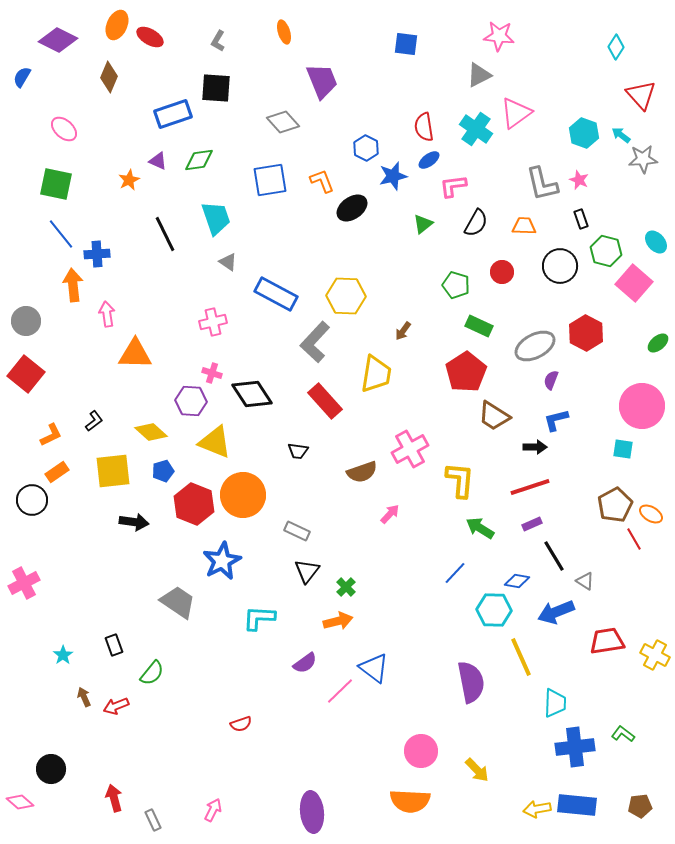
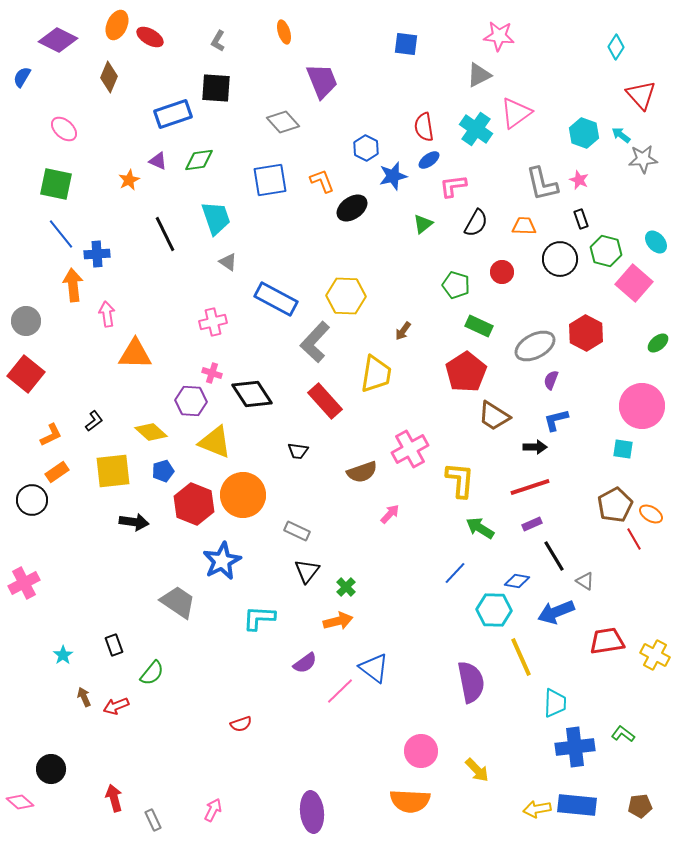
black circle at (560, 266): moved 7 px up
blue rectangle at (276, 294): moved 5 px down
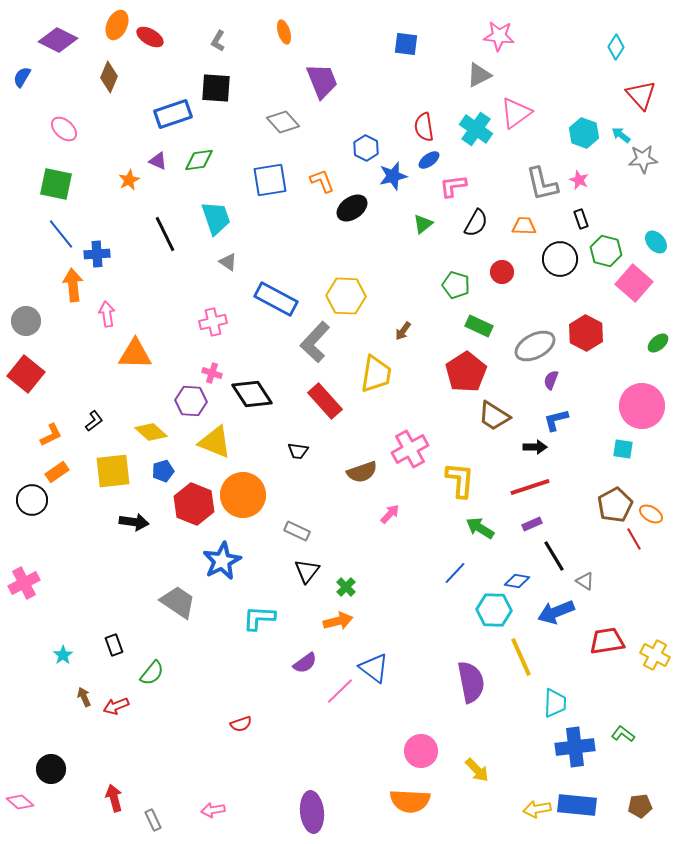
pink arrow at (213, 810): rotated 125 degrees counterclockwise
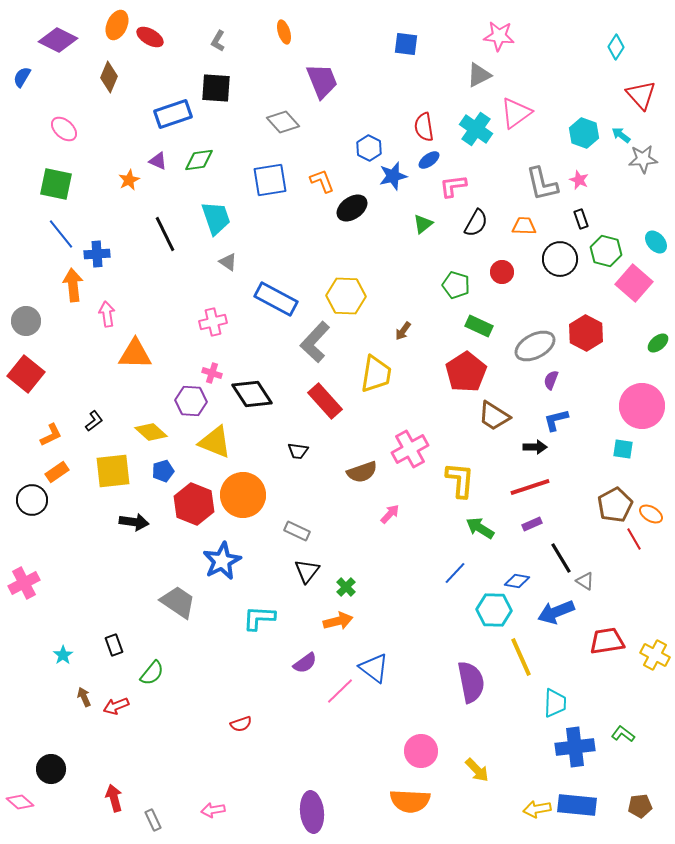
blue hexagon at (366, 148): moved 3 px right
black line at (554, 556): moved 7 px right, 2 px down
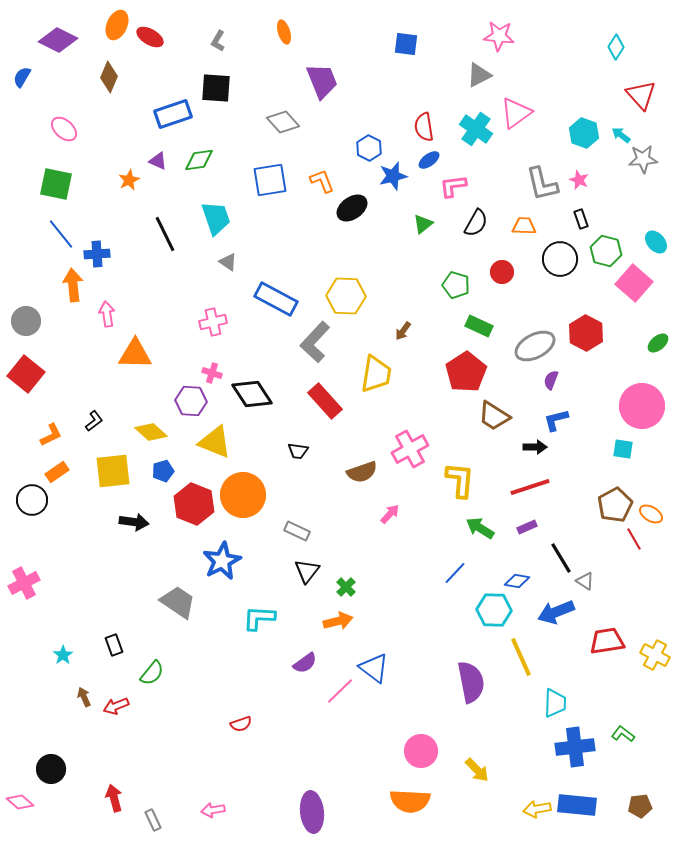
purple rectangle at (532, 524): moved 5 px left, 3 px down
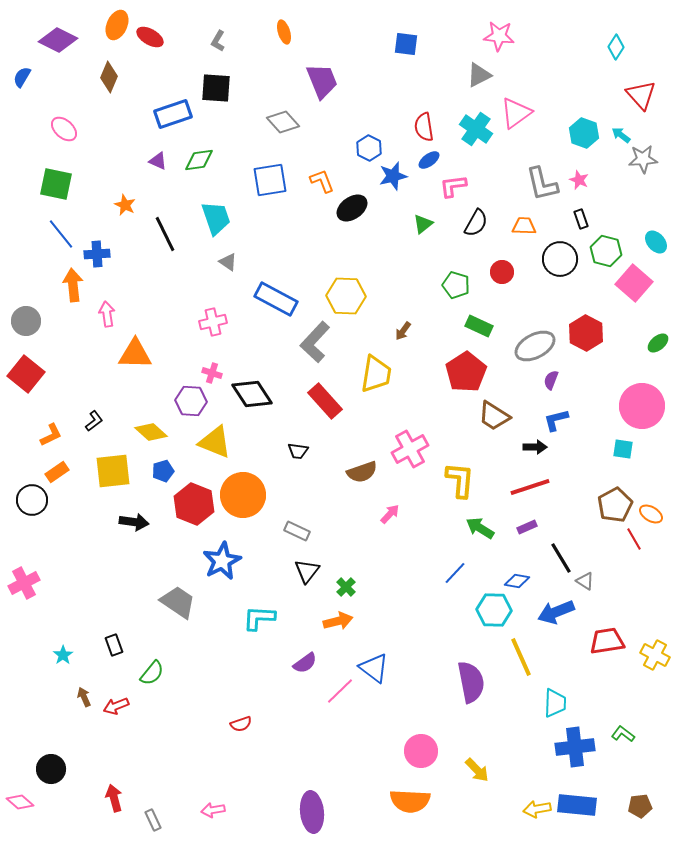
orange star at (129, 180): moved 4 px left, 25 px down; rotated 20 degrees counterclockwise
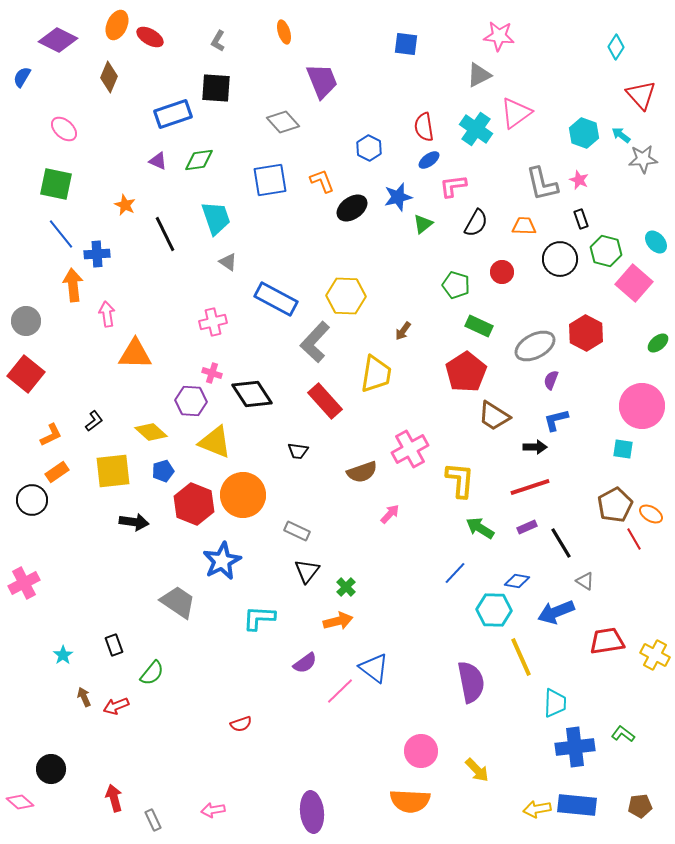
blue star at (393, 176): moved 5 px right, 21 px down
black line at (561, 558): moved 15 px up
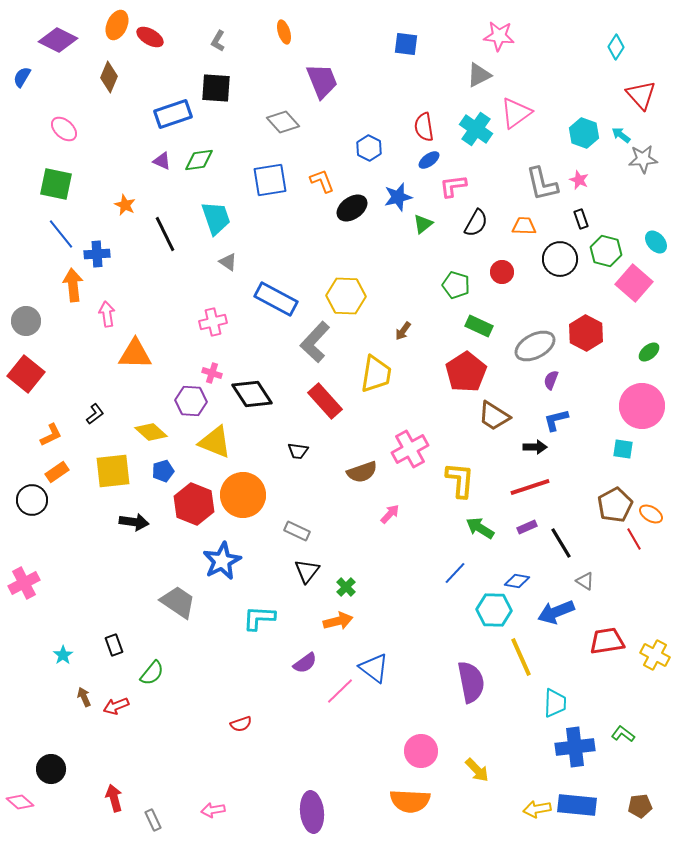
purple triangle at (158, 161): moved 4 px right
green ellipse at (658, 343): moved 9 px left, 9 px down
black L-shape at (94, 421): moved 1 px right, 7 px up
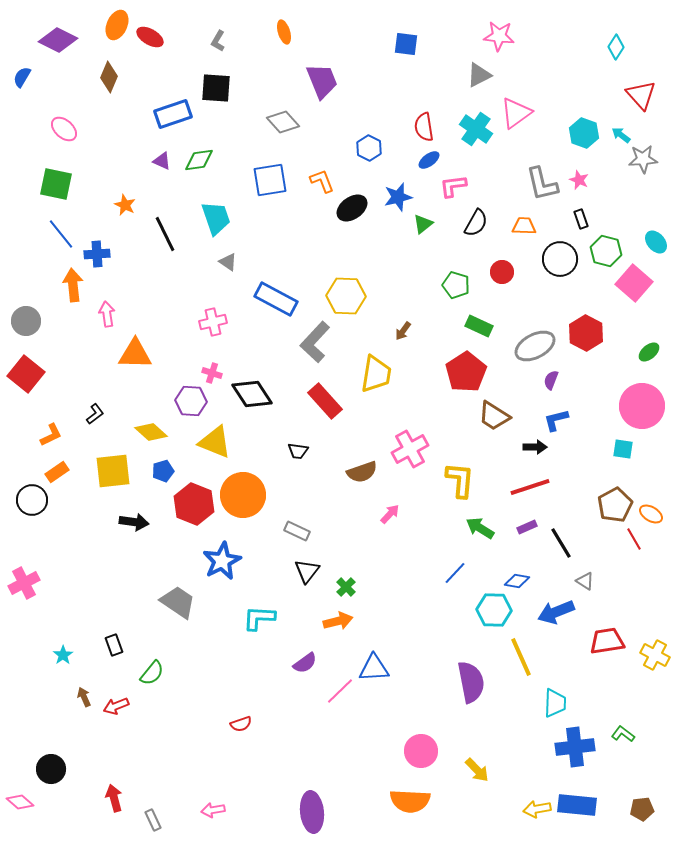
blue triangle at (374, 668): rotated 40 degrees counterclockwise
brown pentagon at (640, 806): moved 2 px right, 3 px down
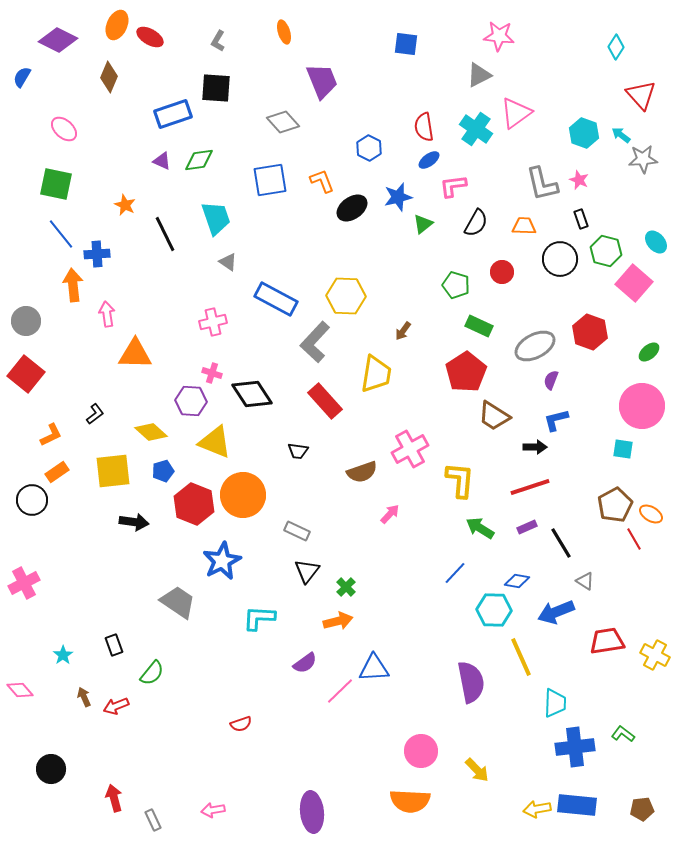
red hexagon at (586, 333): moved 4 px right, 1 px up; rotated 8 degrees counterclockwise
pink diamond at (20, 802): moved 112 px up; rotated 8 degrees clockwise
